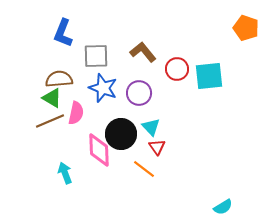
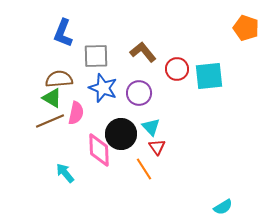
orange line: rotated 20 degrees clockwise
cyan arrow: rotated 20 degrees counterclockwise
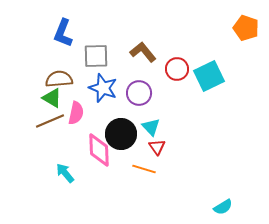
cyan square: rotated 20 degrees counterclockwise
orange line: rotated 40 degrees counterclockwise
